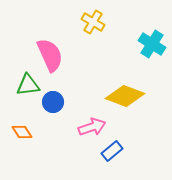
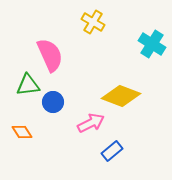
yellow diamond: moved 4 px left
pink arrow: moved 1 px left, 4 px up; rotated 8 degrees counterclockwise
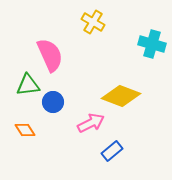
cyan cross: rotated 16 degrees counterclockwise
orange diamond: moved 3 px right, 2 px up
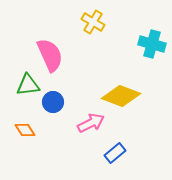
blue rectangle: moved 3 px right, 2 px down
